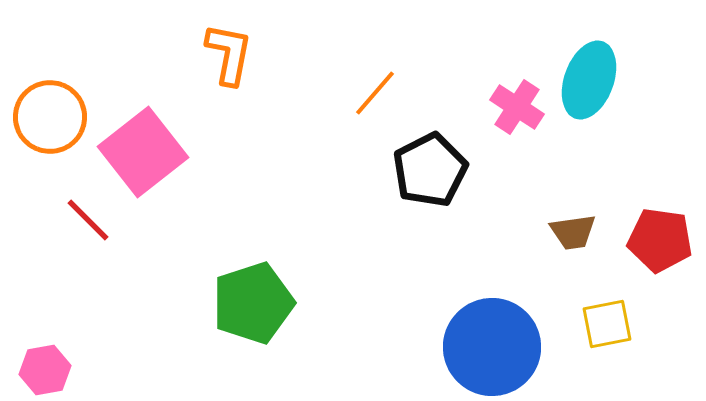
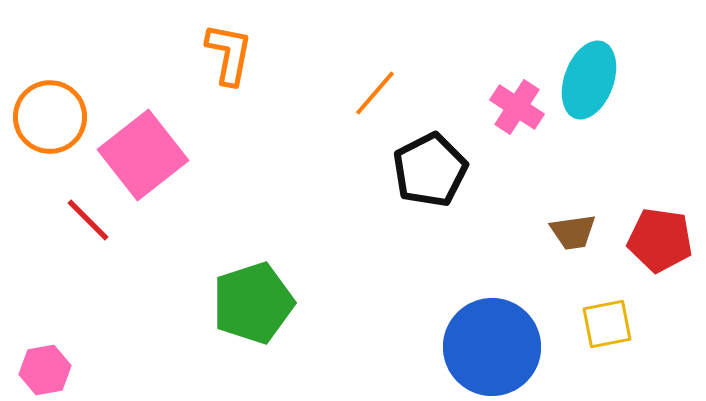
pink square: moved 3 px down
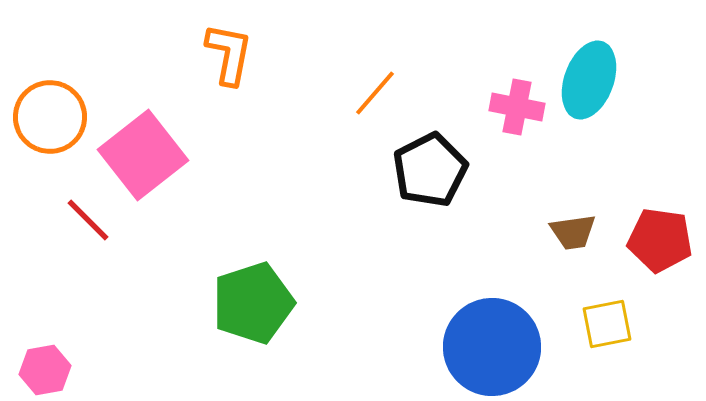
pink cross: rotated 22 degrees counterclockwise
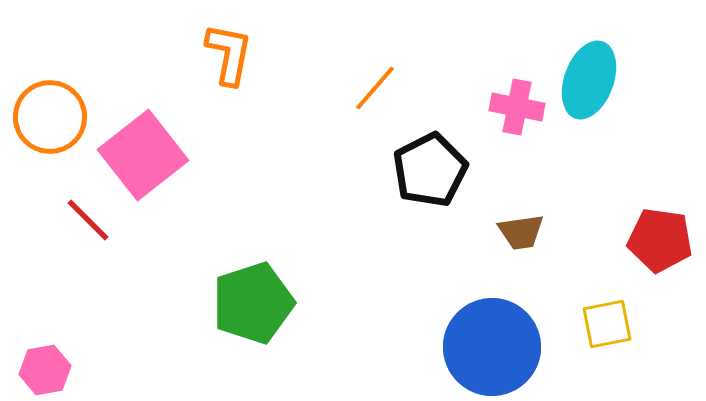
orange line: moved 5 px up
brown trapezoid: moved 52 px left
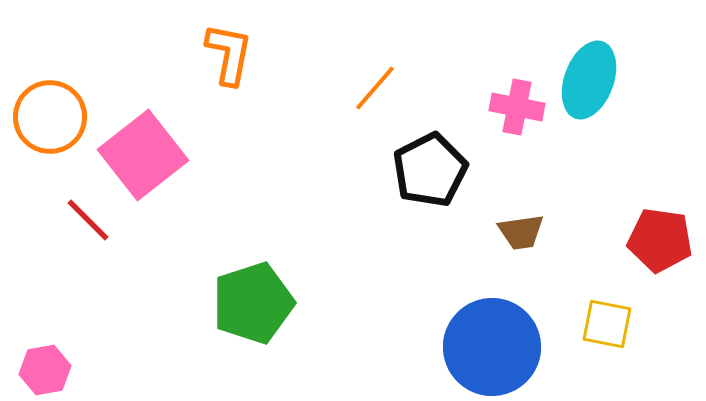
yellow square: rotated 22 degrees clockwise
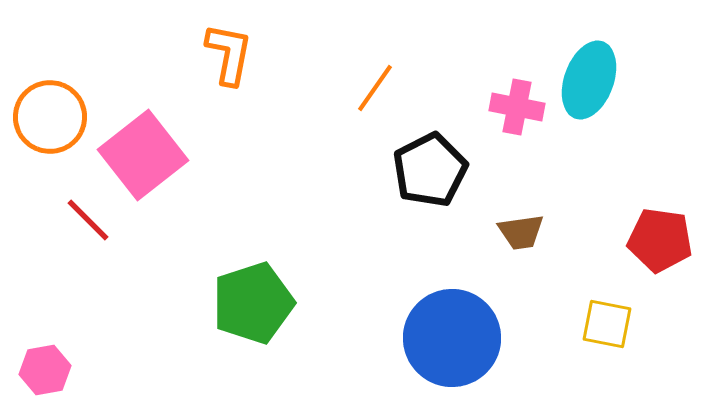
orange line: rotated 6 degrees counterclockwise
blue circle: moved 40 px left, 9 px up
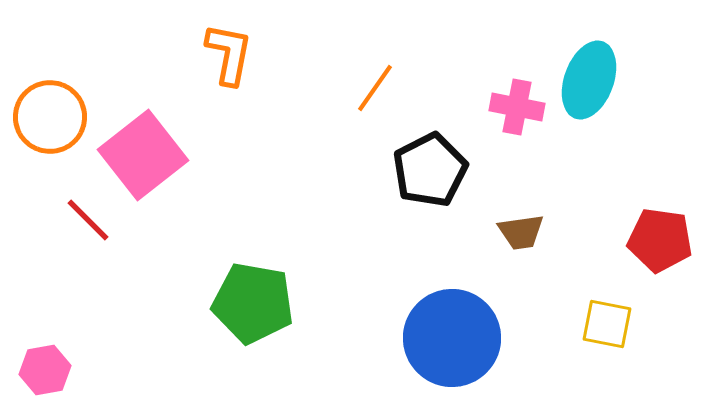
green pentagon: rotated 28 degrees clockwise
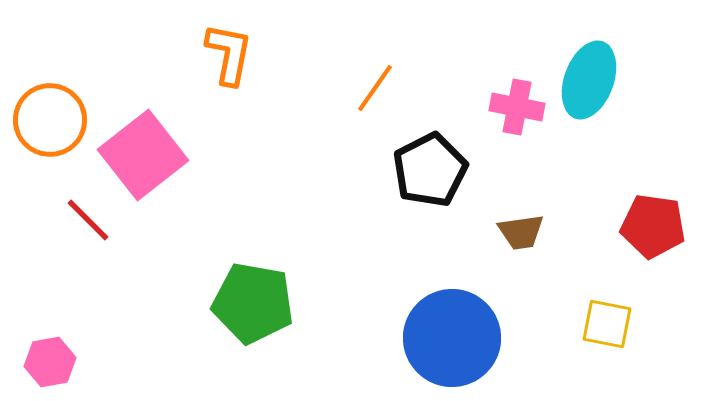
orange circle: moved 3 px down
red pentagon: moved 7 px left, 14 px up
pink hexagon: moved 5 px right, 8 px up
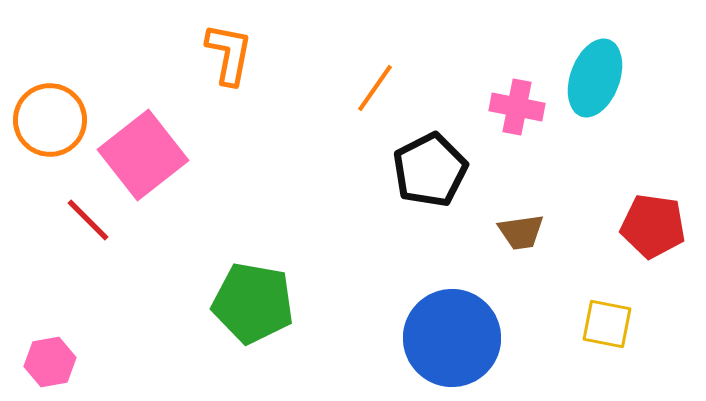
cyan ellipse: moved 6 px right, 2 px up
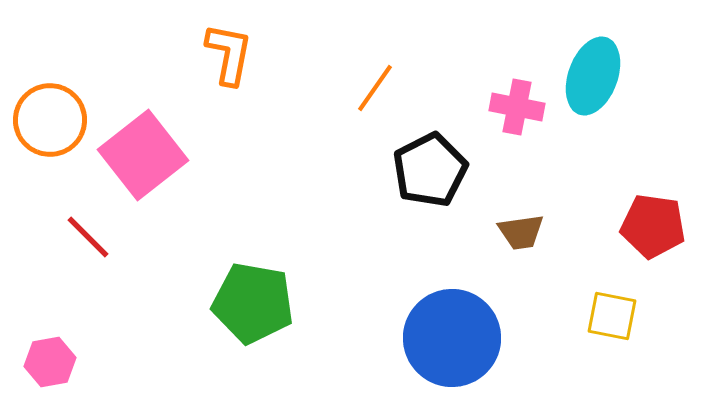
cyan ellipse: moved 2 px left, 2 px up
red line: moved 17 px down
yellow square: moved 5 px right, 8 px up
